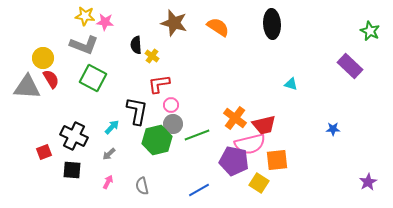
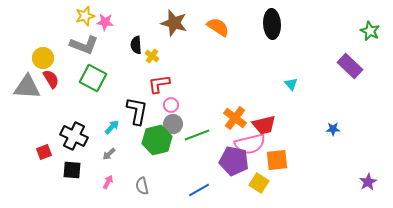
yellow star: rotated 24 degrees counterclockwise
cyan triangle: rotated 32 degrees clockwise
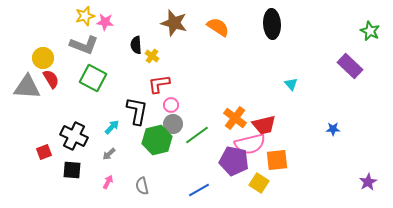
green line: rotated 15 degrees counterclockwise
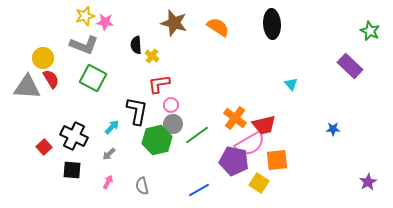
pink semicircle: rotated 16 degrees counterclockwise
red square: moved 5 px up; rotated 21 degrees counterclockwise
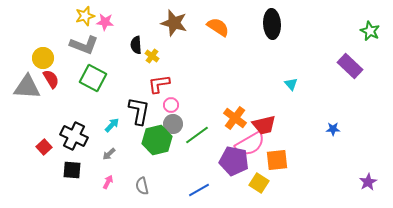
black L-shape: moved 2 px right
cyan arrow: moved 2 px up
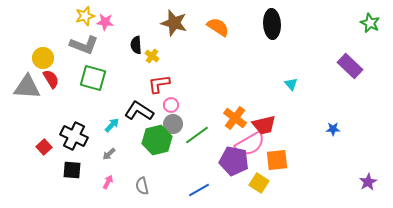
green star: moved 8 px up
green square: rotated 12 degrees counterclockwise
black L-shape: rotated 68 degrees counterclockwise
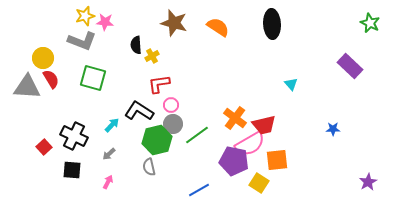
gray L-shape: moved 2 px left, 4 px up
yellow cross: rotated 24 degrees clockwise
gray semicircle: moved 7 px right, 19 px up
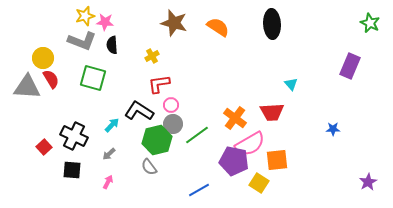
black semicircle: moved 24 px left
purple rectangle: rotated 70 degrees clockwise
red trapezoid: moved 8 px right, 13 px up; rotated 10 degrees clockwise
gray semicircle: rotated 24 degrees counterclockwise
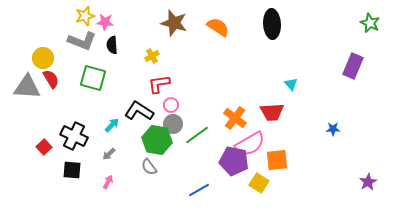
purple rectangle: moved 3 px right
green hexagon: rotated 24 degrees clockwise
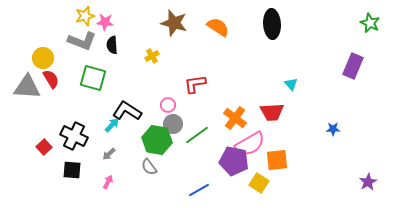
red L-shape: moved 36 px right
pink circle: moved 3 px left
black L-shape: moved 12 px left
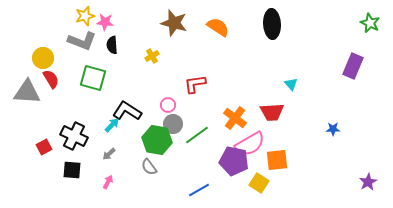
gray triangle: moved 5 px down
red square: rotated 14 degrees clockwise
